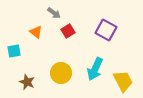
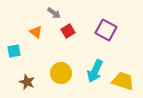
cyan arrow: moved 2 px down
yellow trapezoid: rotated 45 degrees counterclockwise
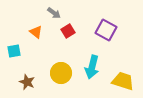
cyan arrow: moved 3 px left, 4 px up; rotated 10 degrees counterclockwise
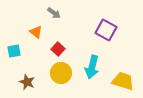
red square: moved 10 px left, 18 px down; rotated 16 degrees counterclockwise
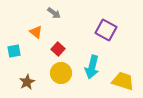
brown star: rotated 21 degrees clockwise
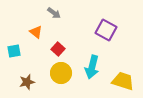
brown star: rotated 14 degrees clockwise
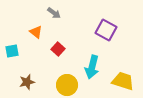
cyan square: moved 2 px left
yellow circle: moved 6 px right, 12 px down
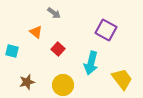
cyan square: rotated 24 degrees clockwise
cyan arrow: moved 1 px left, 4 px up
yellow trapezoid: moved 1 px left, 2 px up; rotated 35 degrees clockwise
yellow circle: moved 4 px left
